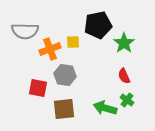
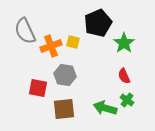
black pentagon: moved 2 px up; rotated 12 degrees counterclockwise
gray semicircle: rotated 64 degrees clockwise
yellow square: rotated 16 degrees clockwise
orange cross: moved 1 px right, 3 px up
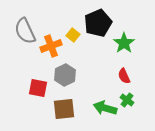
yellow square: moved 7 px up; rotated 24 degrees clockwise
gray hexagon: rotated 25 degrees clockwise
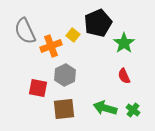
green cross: moved 6 px right, 10 px down
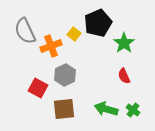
yellow square: moved 1 px right, 1 px up
red square: rotated 18 degrees clockwise
green arrow: moved 1 px right, 1 px down
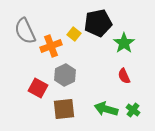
black pentagon: rotated 12 degrees clockwise
